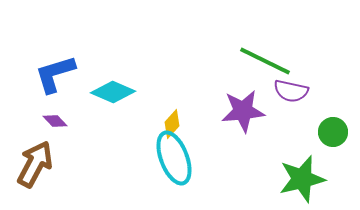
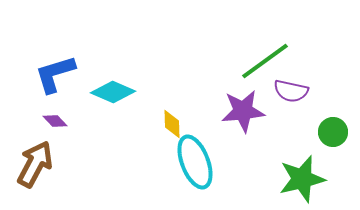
green line: rotated 62 degrees counterclockwise
yellow diamond: rotated 44 degrees counterclockwise
cyan ellipse: moved 21 px right, 4 px down
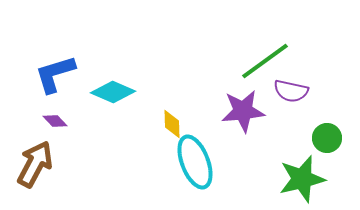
green circle: moved 6 px left, 6 px down
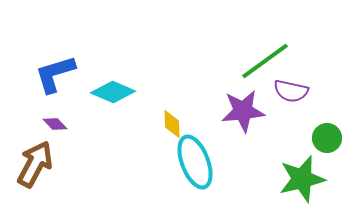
purple diamond: moved 3 px down
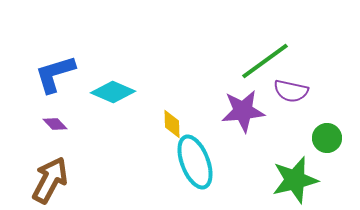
brown arrow: moved 15 px right, 16 px down
green star: moved 7 px left, 1 px down
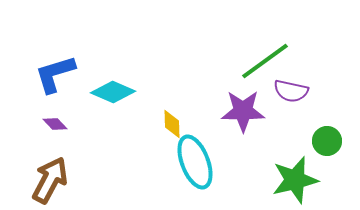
purple star: rotated 6 degrees clockwise
green circle: moved 3 px down
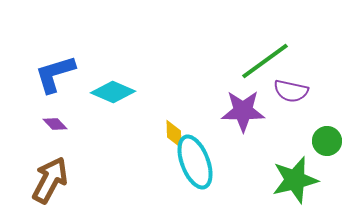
yellow diamond: moved 2 px right, 10 px down
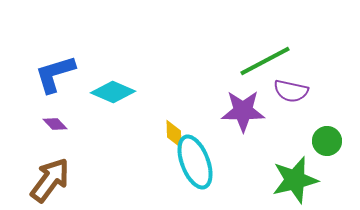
green line: rotated 8 degrees clockwise
brown arrow: rotated 9 degrees clockwise
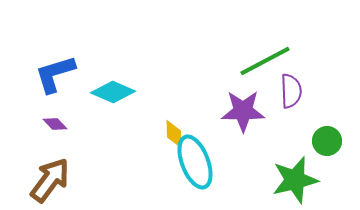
purple semicircle: rotated 104 degrees counterclockwise
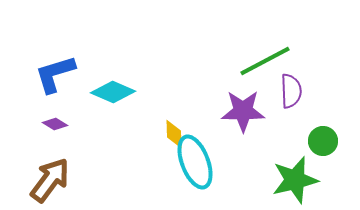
purple diamond: rotated 15 degrees counterclockwise
green circle: moved 4 px left
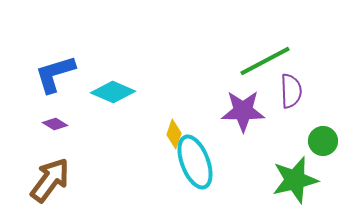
yellow diamond: rotated 20 degrees clockwise
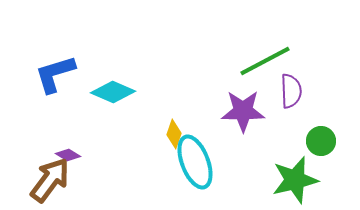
purple diamond: moved 13 px right, 31 px down
green circle: moved 2 px left
